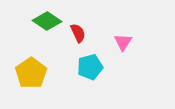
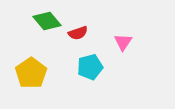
green diamond: rotated 16 degrees clockwise
red semicircle: rotated 96 degrees clockwise
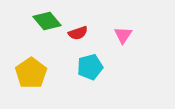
pink triangle: moved 7 px up
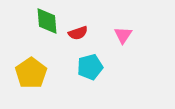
green diamond: rotated 36 degrees clockwise
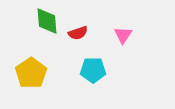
cyan pentagon: moved 3 px right, 3 px down; rotated 15 degrees clockwise
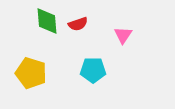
red semicircle: moved 9 px up
yellow pentagon: rotated 20 degrees counterclockwise
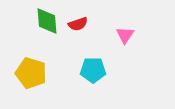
pink triangle: moved 2 px right
